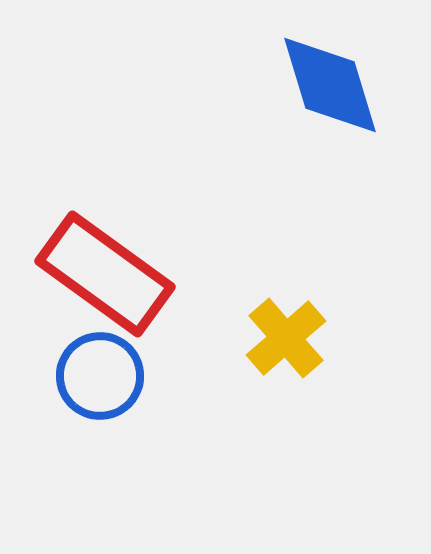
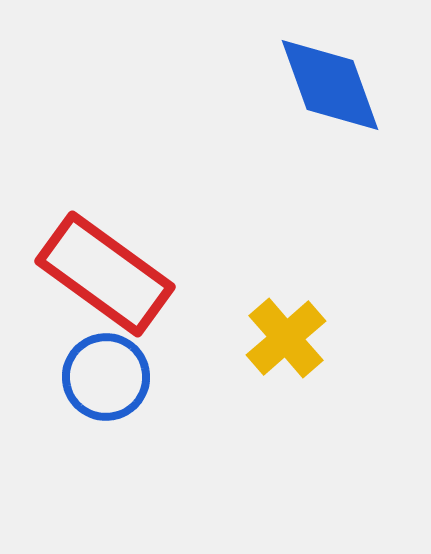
blue diamond: rotated 3 degrees counterclockwise
blue circle: moved 6 px right, 1 px down
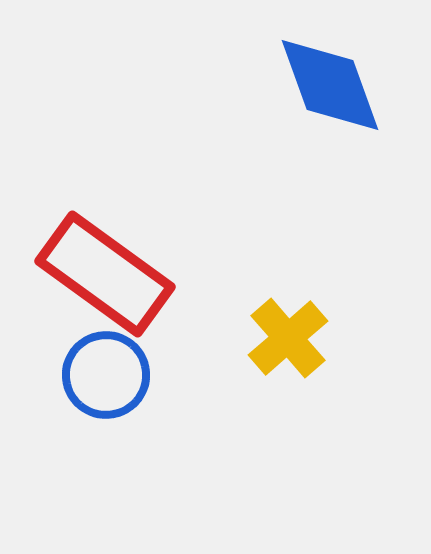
yellow cross: moved 2 px right
blue circle: moved 2 px up
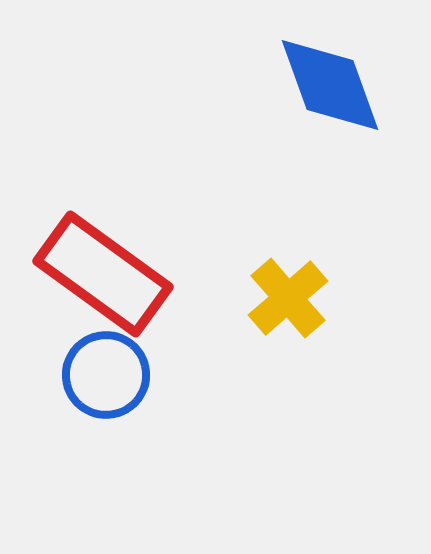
red rectangle: moved 2 px left
yellow cross: moved 40 px up
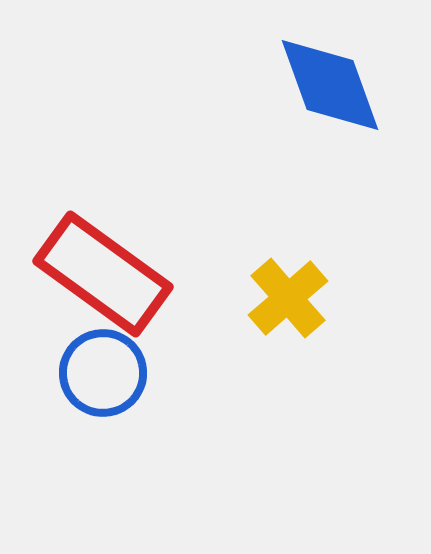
blue circle: moved 3 px left, 2 px up
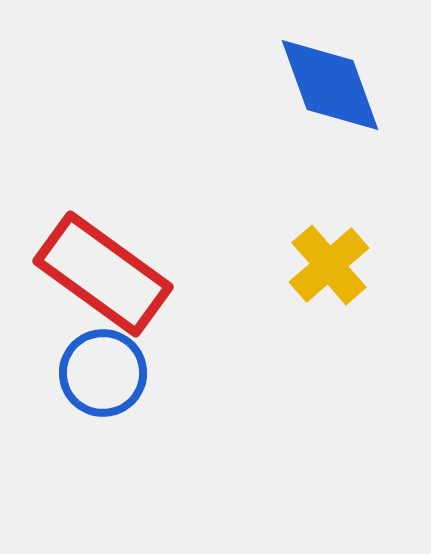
yellow cross: moved 41 px right, 33 px up
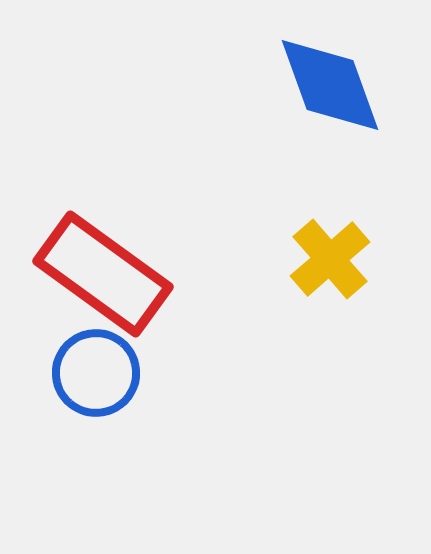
yellow cross: moved 1 px right, 6 px up
blue circle: moved 7 px left
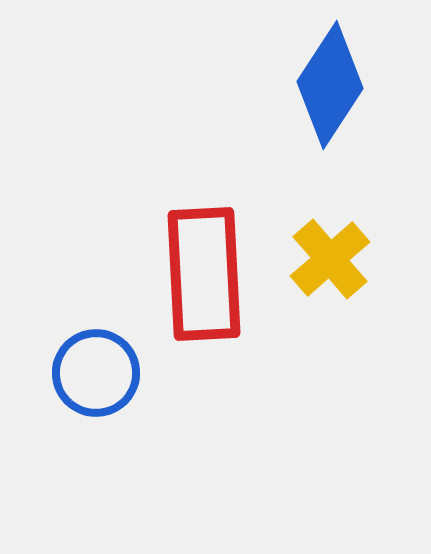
blue diamond: rotated 53 degrees clockwise
red rectangle: moved 101 px right; rotated 51 degrees clockwise
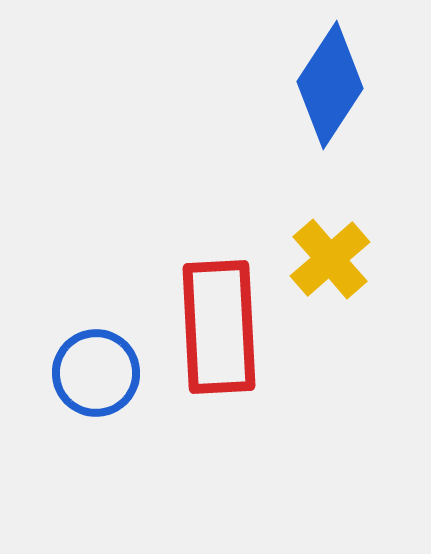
red rectangle: moved 15 px right, 53 px down
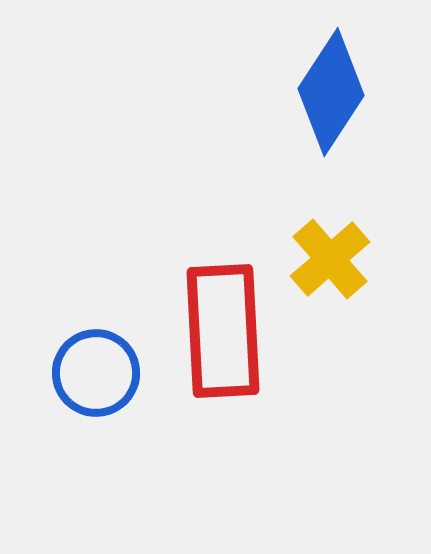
blue diamond: moved 1 px right, 7 px down
red rectangle: moved 4 px right, 4 px down
